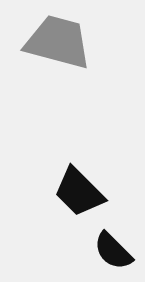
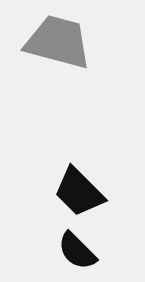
black semicircle: moved 36 px left
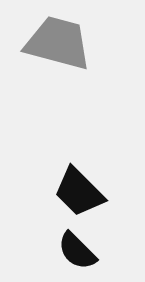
gray trapezoid: moved 1 px down
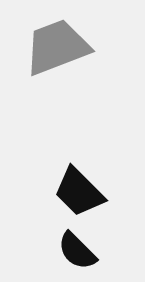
gray trapezoid: moved 1 px left, 4 px down; rotated 36 degrees counterclockwise
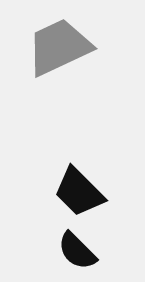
gray trapezoid: moved 2 px right; rotated 4 degrees counterclockwise
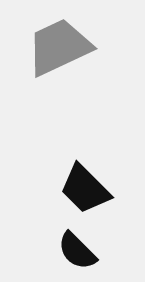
black trapezoid: moved 6 px right, 3 px up
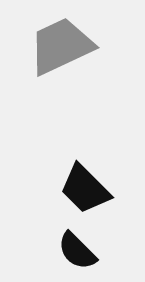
gray trapezoid: moved 2 px right, 1 px up
